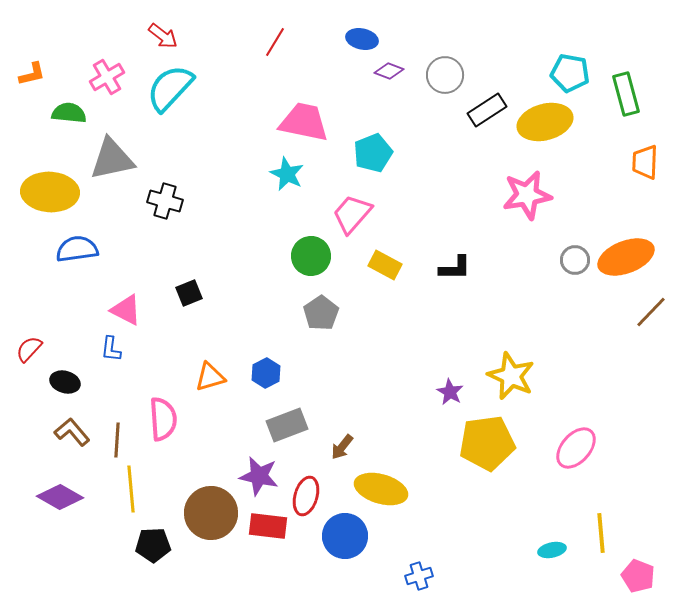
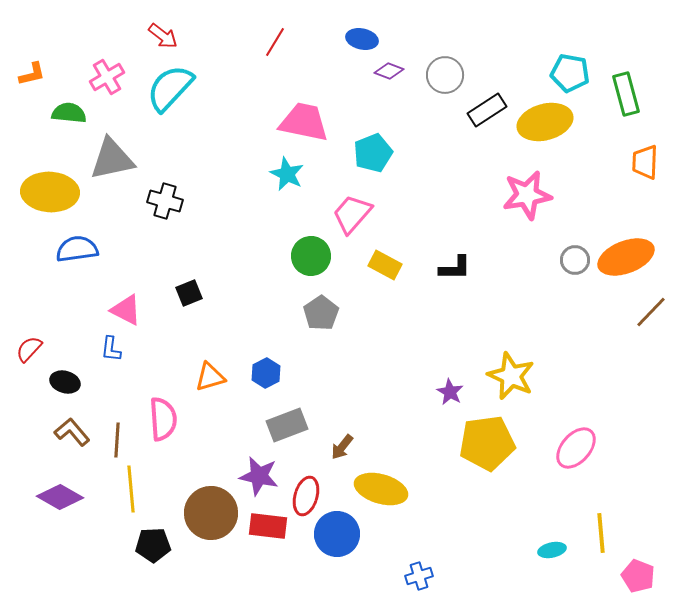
blue circle at (345, 536): moved 8 px left, 2 px up
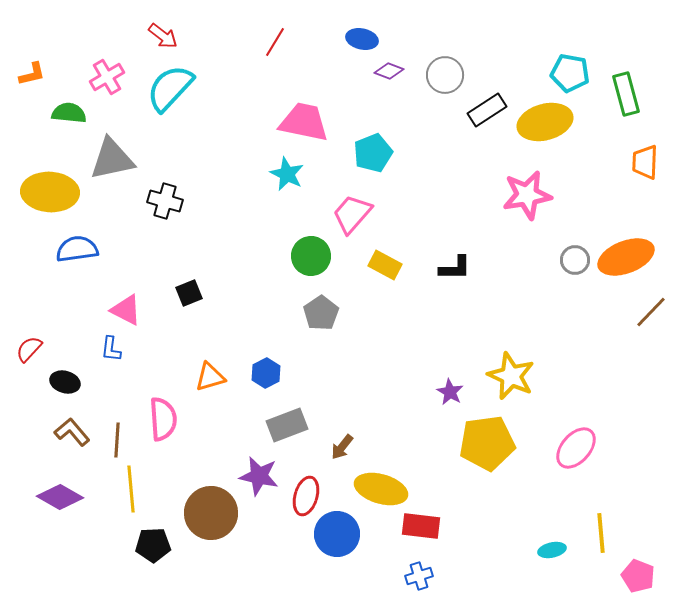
red rectangle at (268, 526): moved 153 px right
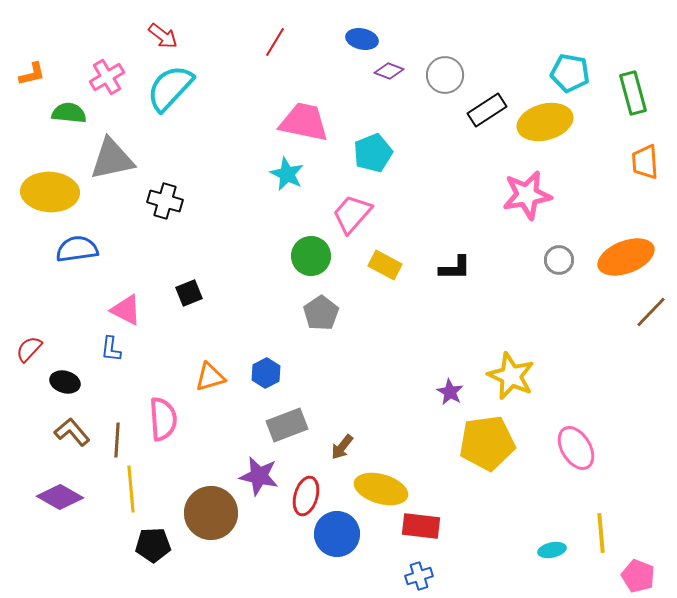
green rectangle at (626, 94): moved 7 px right, 1 px up
orange trapezoid at (645, 162): rotated 6 degrees counterclockwise
gray circle at (575, 260): moved 16 px left
pink ellipse at (576, 448): rotated 72 degrees counterclockwise
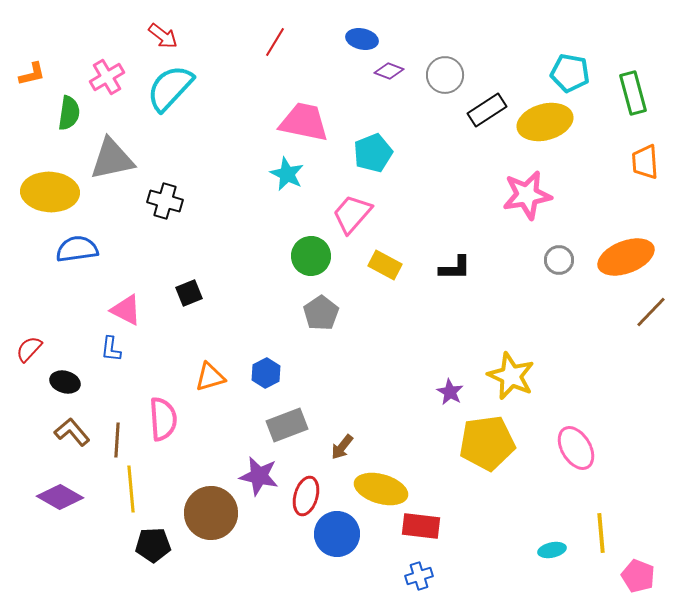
green semicircle at (69, 113): rotated 92 degrees clockwise
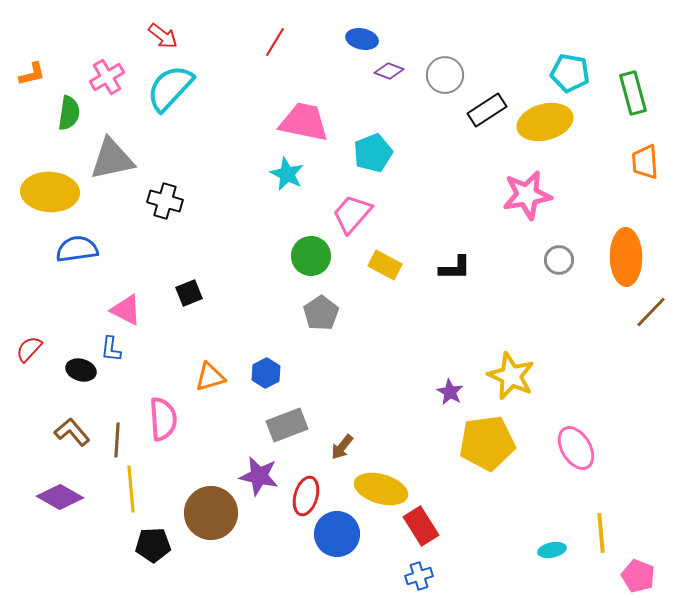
orange ellipse at (626, 257): rotated 70 degrees counterclockwise
black ellipse at (65, 382): moved 16 px right, 12 px up
red rectangle at (421, 526): rotated 51 degrees clockwise
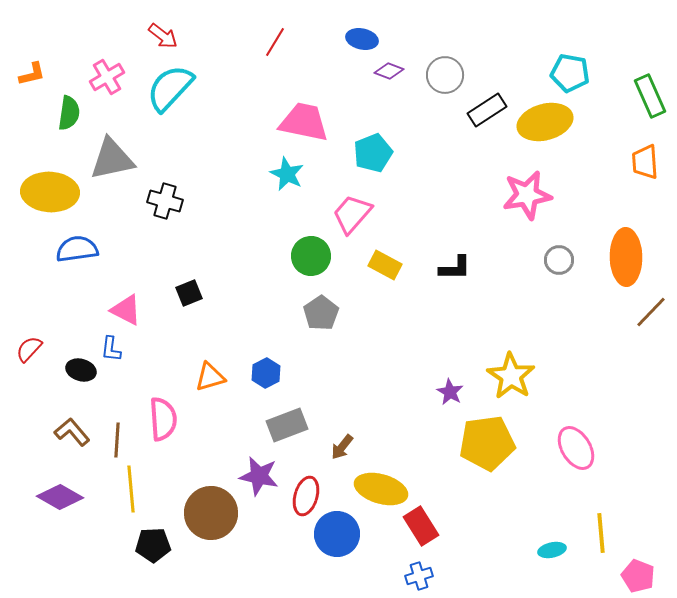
green rectangle at (633, 93): moved 17 px right, 3 px down; rotated 9 degrees counterclockwise
yellow star at (511, 376): rotated 9 degrees clockwise
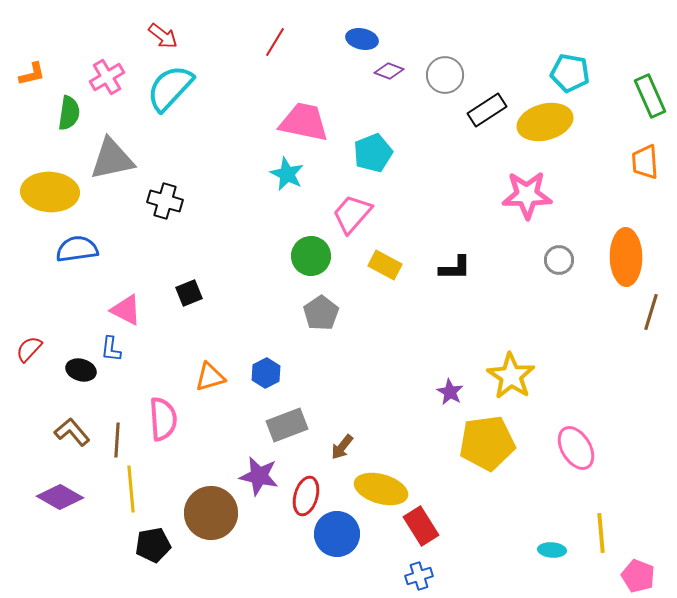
pink star at (527, 195): rotated 9 degrees clockwise
brown line at (651, 312): rotated 27 degrees counterclockwise
black pentagon at (153, 545): rotated 8 degrees counterclockwise
cyan ellipse at (552, 550): rotated 16 degrees clockwise
